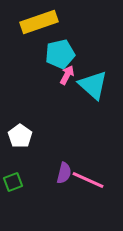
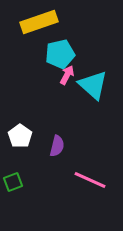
purple semicircle: moved 7 px left, 27 px up
pink line: moved 2 px right
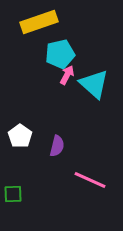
cyan triangle: moved 1 px right, 1 px up
green square: moved 12 px down; rotated 18 degrees clockwise
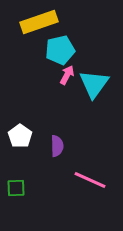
cyan pentagon: moved 4 px up
cyan triangle: rotated 24 degrees clockwise
purple semicircle: rotated 15 degrees counterclockwise
green square: moved 3 px right, 6 px up
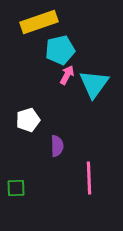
white pentagon: moved 8 px right, 16 px up; rotated 20 degrees clockwise
pink line: moved 1 px left, 2 px up; rotated 64 degrees clockwise
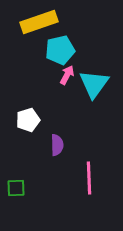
purple semicircle: moved 1 px up
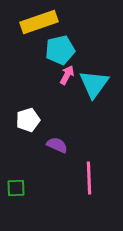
purple semicircle: rotated 65 degrees counterclockwise
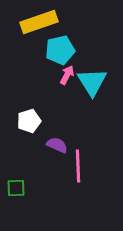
cyan triangle: moved 2 px left, 2 px up; rotated 8 degrees counterclockwise
white pentagon: moved 1 px right, 1 px down
pink line: moved 11 px left, 12 px up
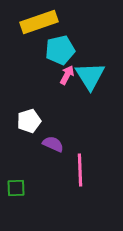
cyan triangle: moved 2 px left, 6 px up
purple semicircle: moved 4 px left, 1 px up
pink line: moved 2 px right, 4 px down
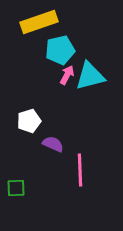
cyan triangle: rotated 48 degrees clockwise
